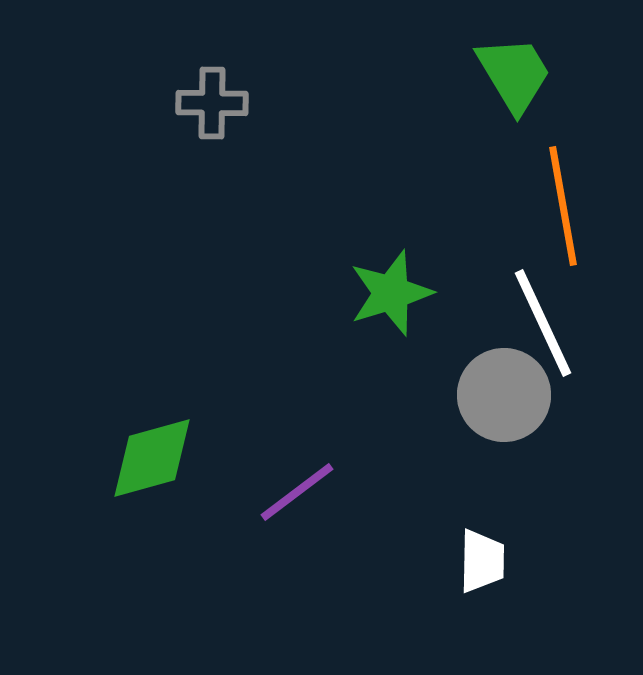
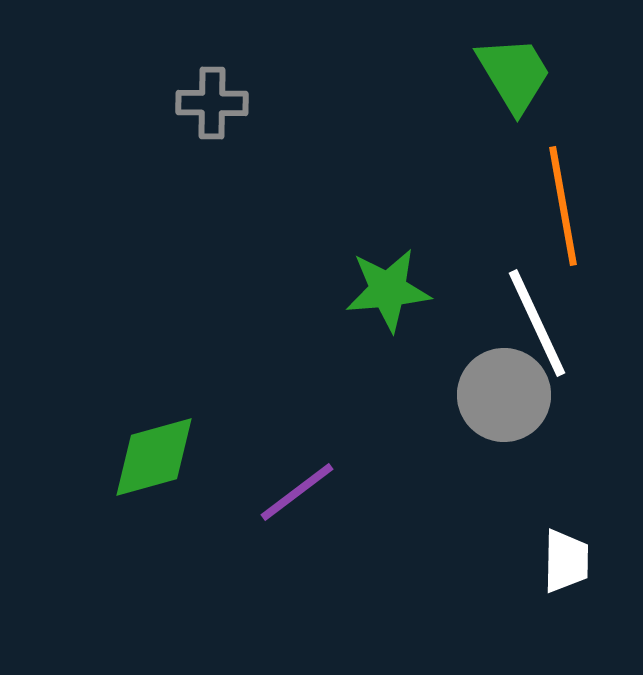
green star: moved 3 px left, 3 px up; rotated 12 degrees clockwise
white line: moved 6 px left
green diamond: moved 2 px right, 1 px up
white trapezoid: moved 84 px right
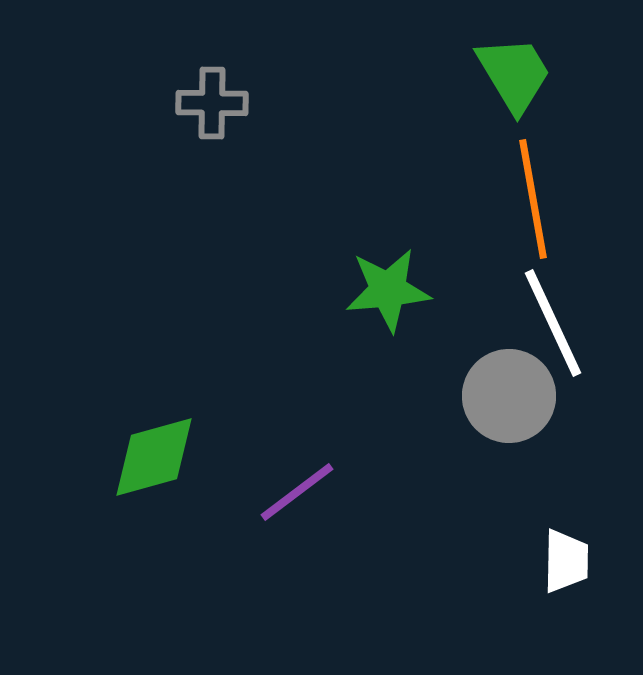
orange line: moved 30 px left, 7 px up
white line: moved 16 px right
gray circle: moved 5 px right, 1 px down
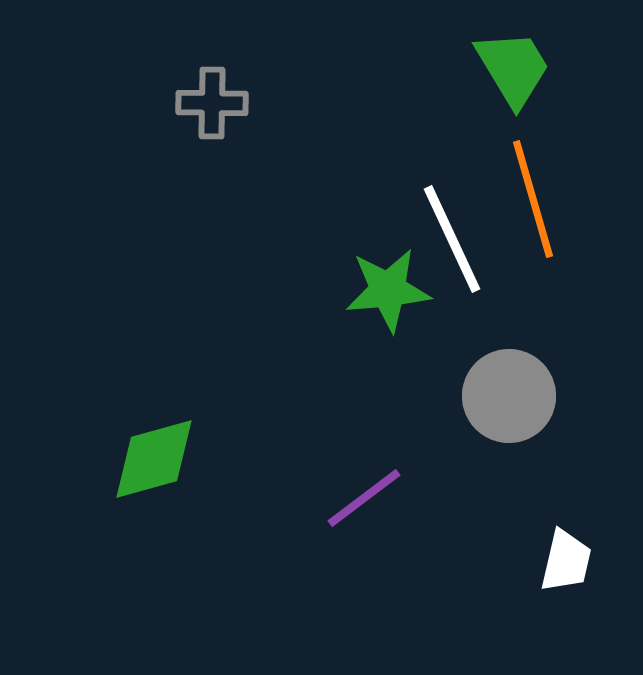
green trapezoid: moved 1 px left, 6 px up
orange line: rotated 6 degrees counterclockwise
white line: moved 101 px left, 84 px up
green diamond: moved 2 px down
purple line: moved 67 px right, 6 px down
white trapezoid: rotated 12 degrees clockwise
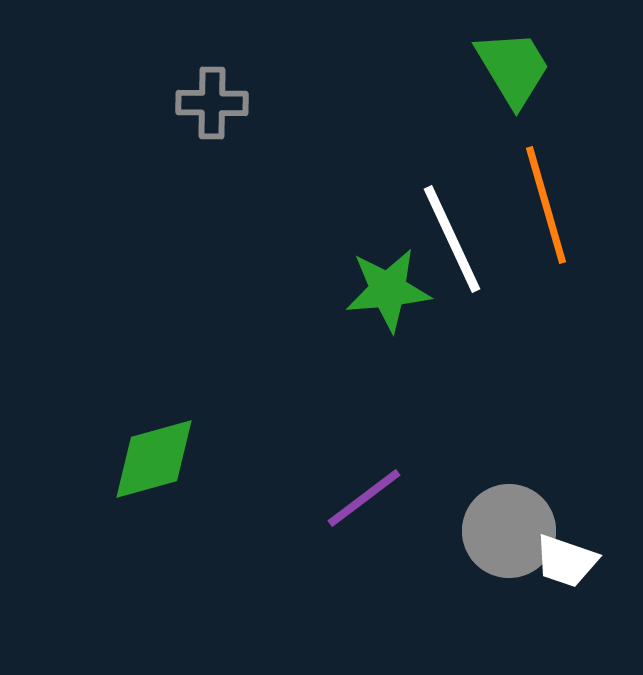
orange line: moved 13 px right, 6 px down
gray circle: moved 135 px down
white trapezoid: rotated 96 degrees clockwise
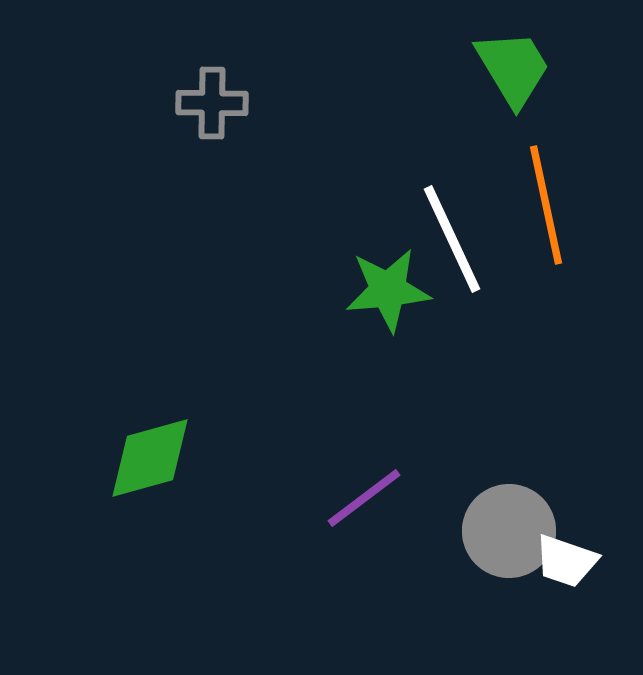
orange line: rotated 4 degrees clockwise
green diamond: moved 4 px left, 1 px up
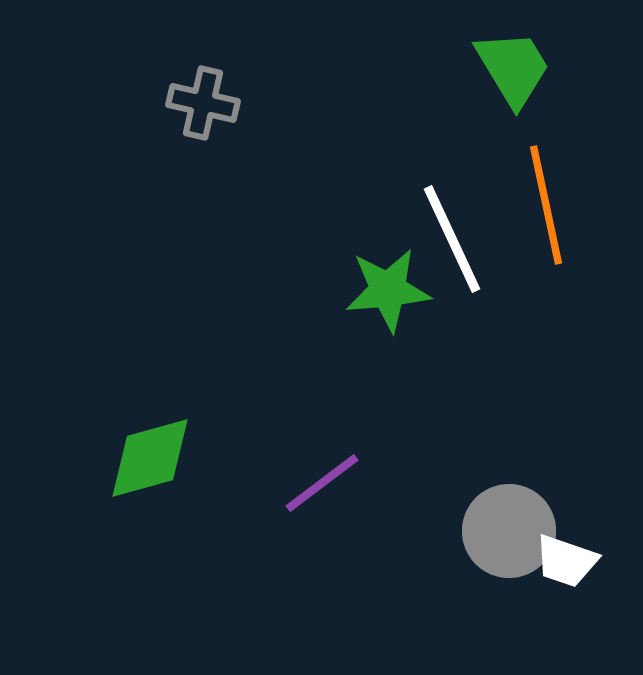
gray cross: moved 9 px left; rotated 12 degrees clockwise
purple line: moved 42 px left, 15 px up
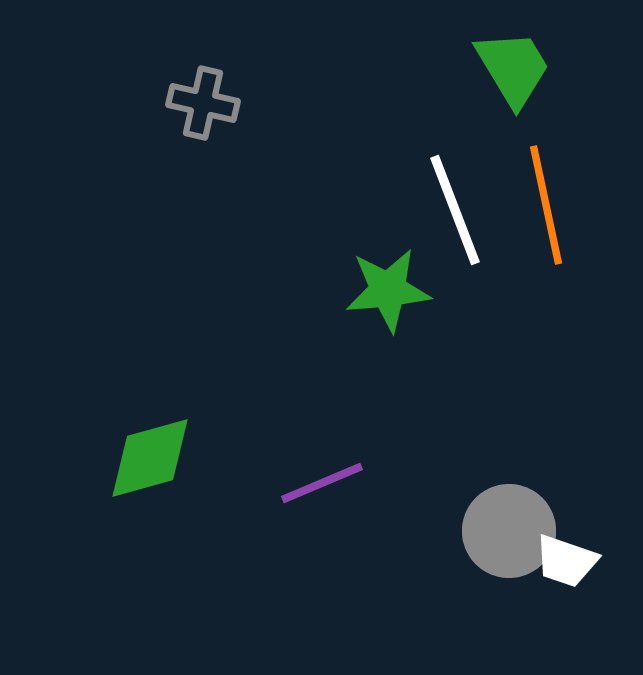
white line: moved 3 px right, 29 px up; rotated 4 degrees clockwise
purple line: rotated 14 degrees clockwise
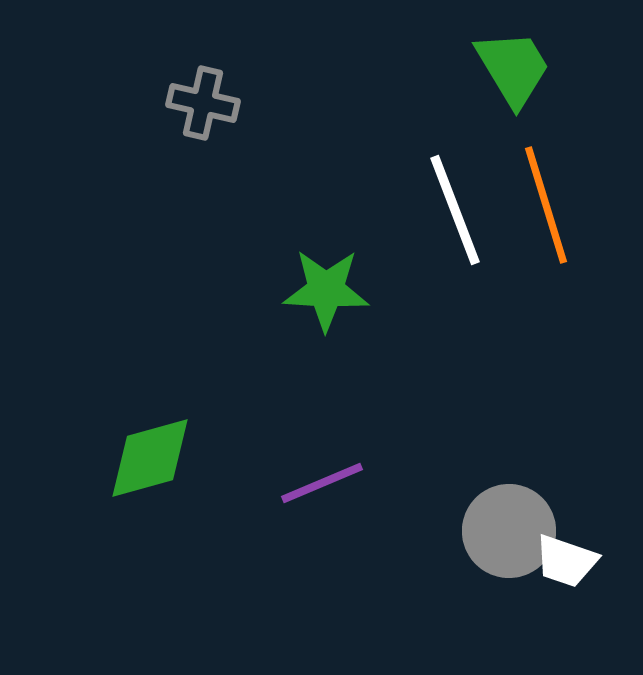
orange line: rotated 5 degrees counterclockwise
green star: moved 62 px left; rotated 8 degrees clockwise
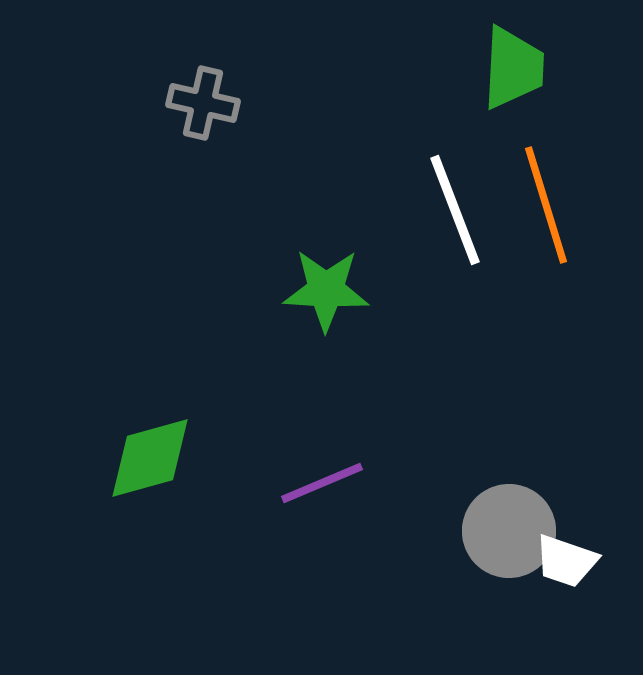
green trapezoid: rotated 34 degrees clockwise
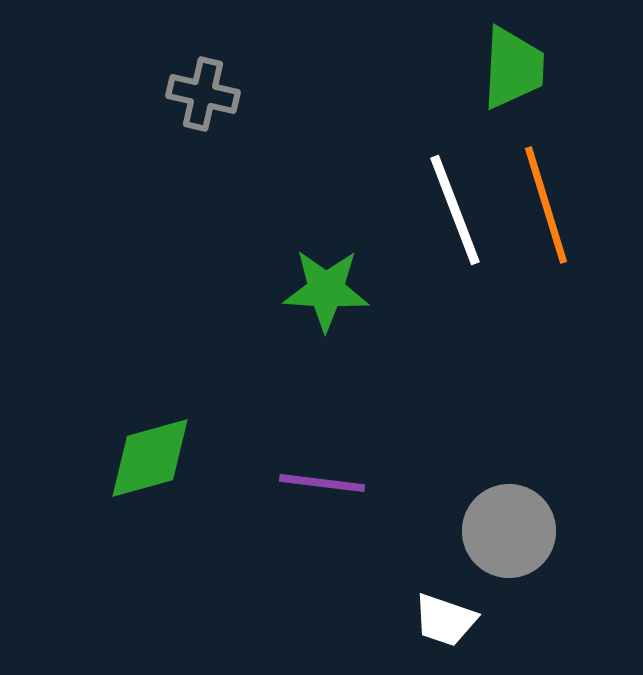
gray cross: moved 9 px up
purple line: rotated 30 degrees clockwise
white trapezoid: moved 121 px left, 59 px down
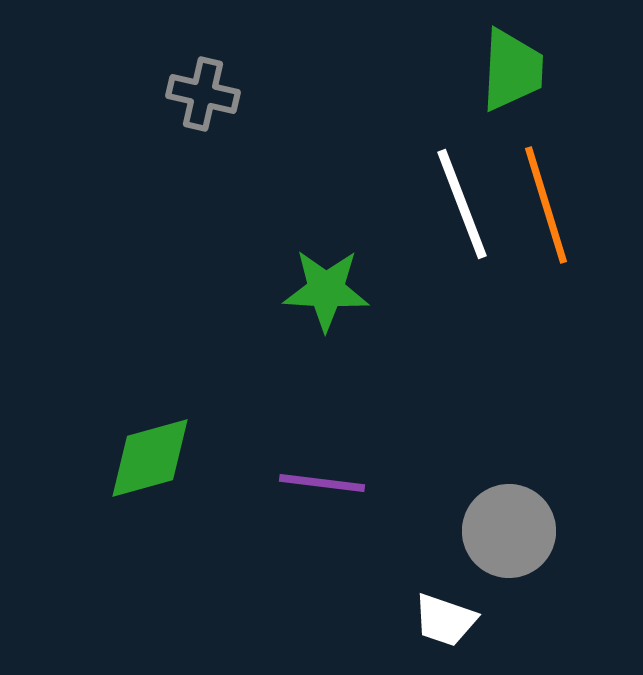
green trapezoid: moved 1 px left, 2 px down
white line: moved 7 px right, 6 px up
